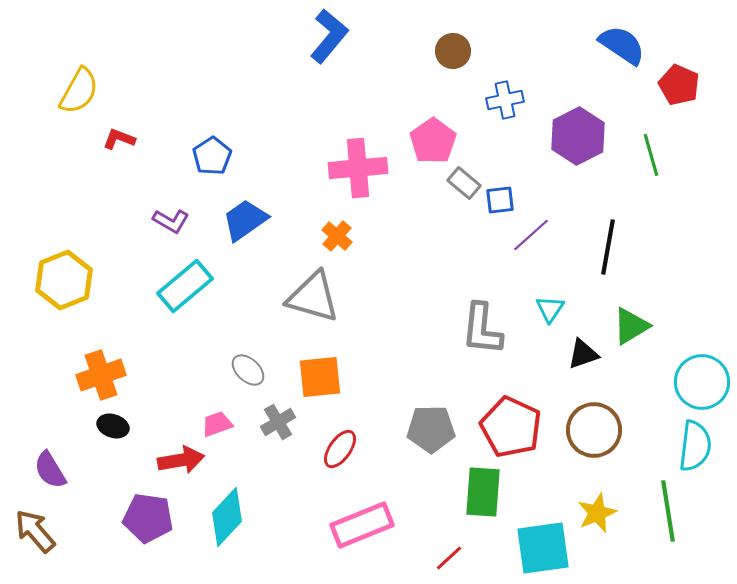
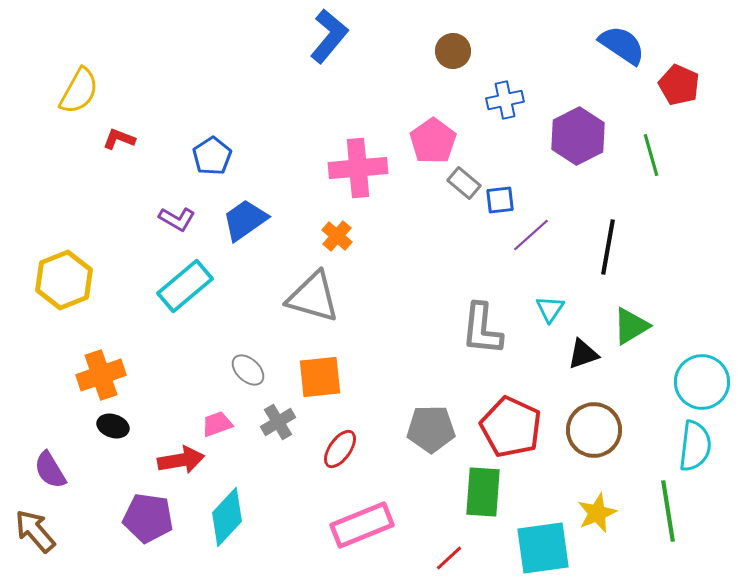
purple L-shape at (171, 221): moved 6 px right, 2 px up
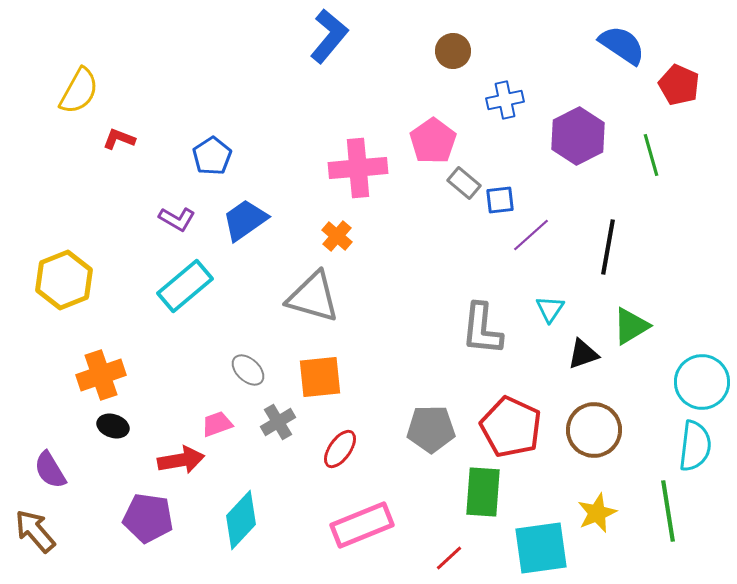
cyan diamond at (227, 517): moved 14 px right, 3 px down
cyan square at (543, 548): moved 2 px left
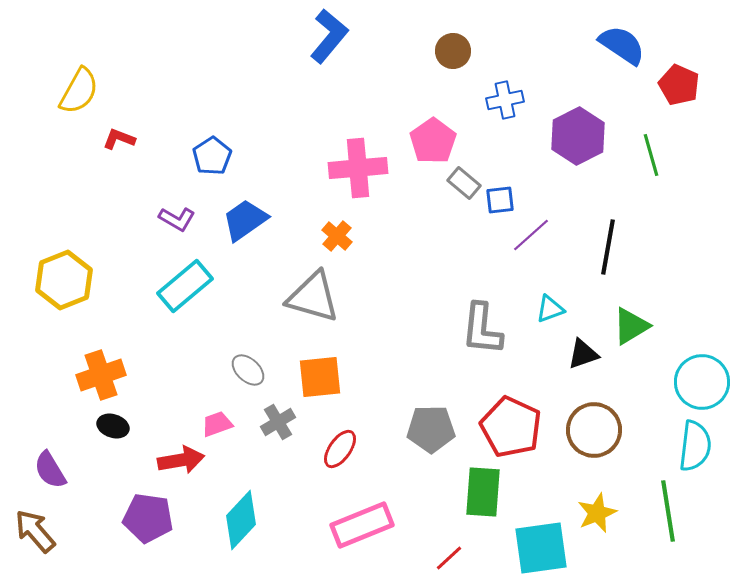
cyan triangle at (550, 309): rotated 36 degrees clockwise
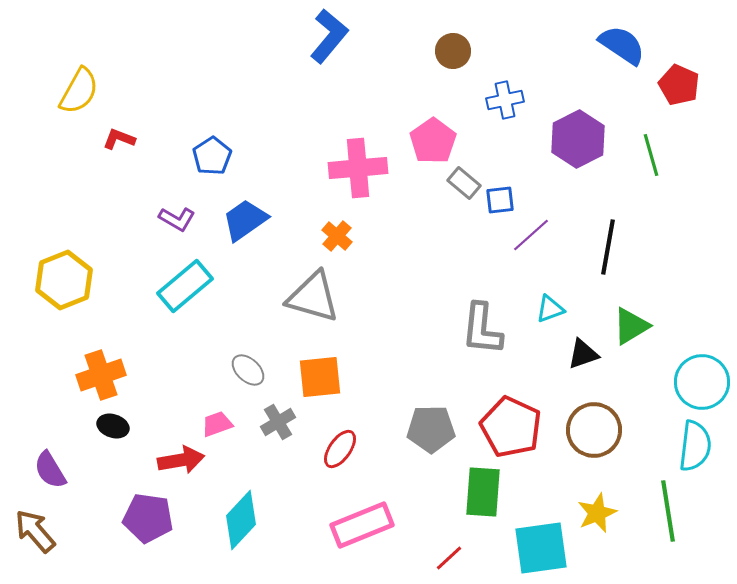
purple hexagon at (578, 136): moved 3 px down
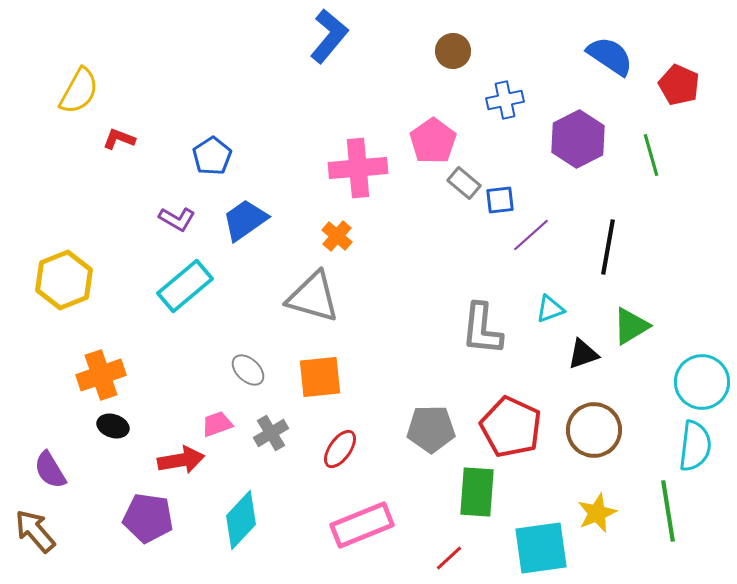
blue semicircle at (622, 45): moved 12 px left, 11 px down
gray cross at (278, 422): moved 7 px left, 11 px down
green rectangle at (483, 492): moved 6 px left
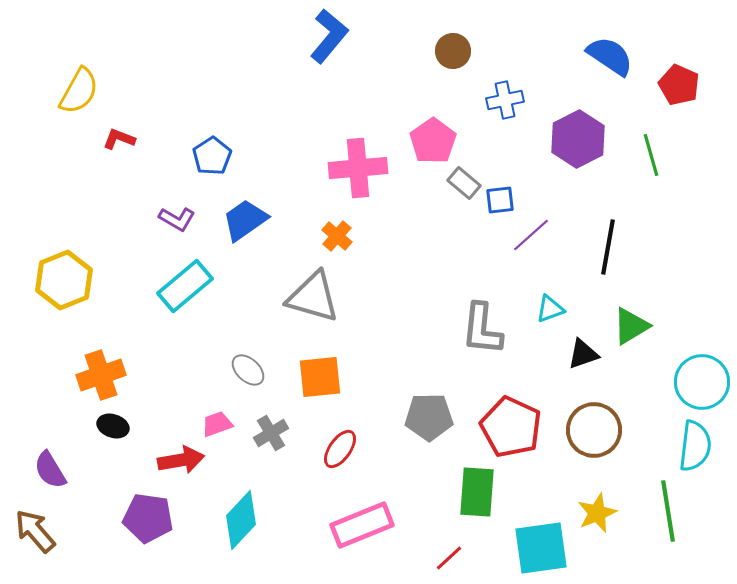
gray pentagon at (431, 429): moved 2 px left, 12 px up
